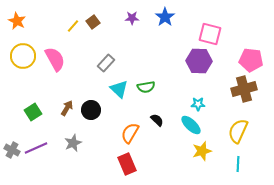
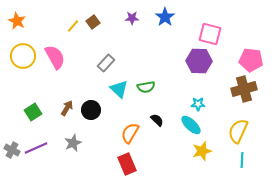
pink semicircle: moved 2 px up
cyan line: moved 4 px right, 4 px up
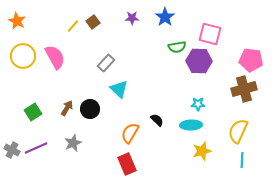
green semicircle: moved 31 px right, 40 px up
black circle: moved 1 px left, 1 px up
cyan ellipse: rotated 45 degrees counterclockwise
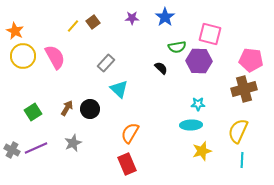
orange star: moved 2 px left, 10 px down
black semicircle: moved 4 px right, 52 px up
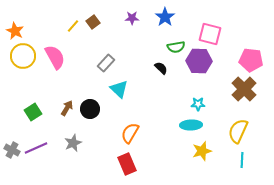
green semicircle: moved 1 px left
brown cross: rotated 30 degrees counterclockwise
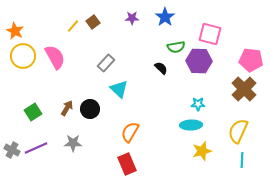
orange semicircle: moved 1 px up
gray star: rotated 24 degrees clockwise
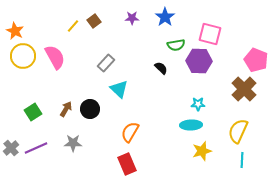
brown square: moved 1 px right, 1 px up
green semicircle: moved 2 px up
pink pentagon: moved 5 px right; rotated 15 degrees clockwise
brown arrow: moved 1 px left, 1 px down
gray cross: moved 1 px left, 2 px up; rotated 21 degrees clockwise
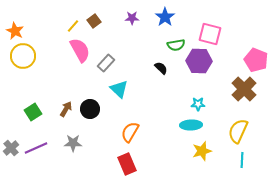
pink semicircle: moved 25 px right, 7 px up
